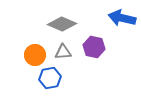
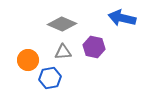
orange circle: moved 7 px left, 5 px down
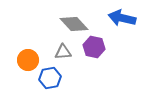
gray diamond: moved 12 px right; rotated 24 degrees clockwise
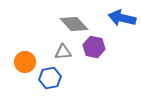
orange circle: moved 3 px left, 2 px down
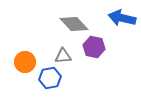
gray triangle: moved 4 px down
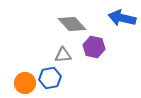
gray diamond: moved 2 px left
gray triangle: moved 1 px up
orange circle: moved 21 px down
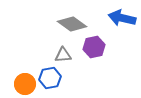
gray diamond: rotated 12 degrees counterclockwise
purple hexagon: rotated 25 degrees counterclockwise
orange circle: moved 1 px down
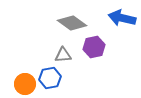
gray diamond: moved 1 px up
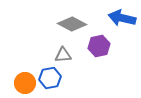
gray diamond: moved 1 px down; rotated 8 degrees counterclockwise
purple hexagon: moved 5 px right, 1 px up
orange circle: moved 1 px up
